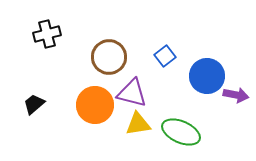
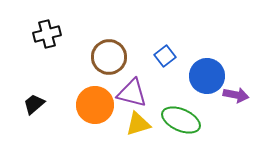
yellow triangle: rotated 8 degrees counterclockwise
green ellipse: moved 12 px up
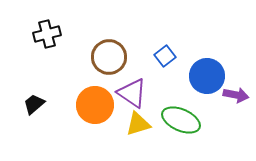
purple triangle: rotated 20 degrees clockwise
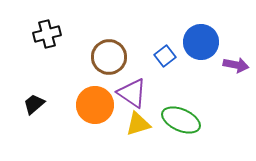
blue circle: moved 6 px left, 34 px up
purple arrow: moved 30 px up
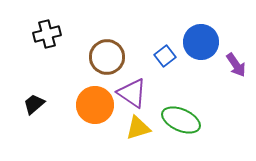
brown circle: moved 2 px left
purple arrow: rotated 45 degrees clockwise
yellow triangle: moved 4 px down
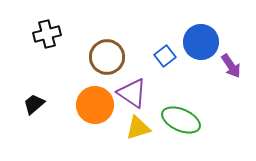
purple arrow: moved 5 px left, 1 px down
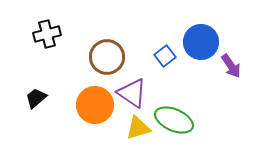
black trapezoid: moved 2 px right, 6 px up
green ellipse: moved 7 px left
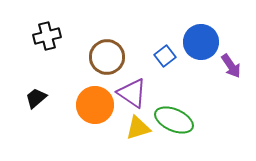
black cross: moved 2 px down
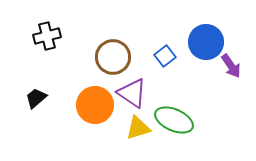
blue circle: moved 5 px right
brown circle: moved 6 px right
